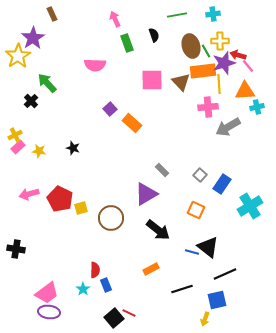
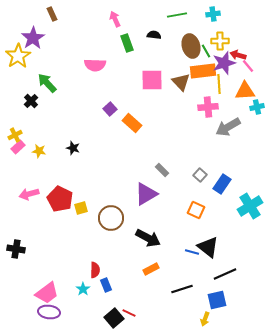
black semicircle at (154, 35): rotated 64 degrees counterclockwise
black arrow at (158, 230): moved 10 px left, 8 px down; rotated 10 degrees counterclockwise
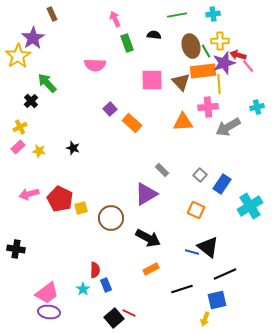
orange triangle at (245, 91): moved 62 px left, 31 px down
yellow cross at (15, 135): moved 5 px right, 8 px up
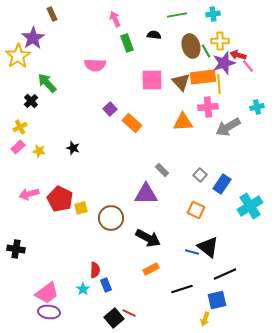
orange rectangle at (203, 71): moved 6 px down
purple triangle at (146, 194): rotated 30 degrees clockwise
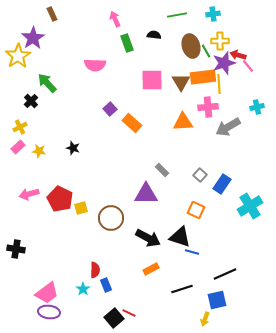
brown triangle at (181, 82): rotated 12 degrees clockwise
black triangle at (208, 247): moved 28 px left, 10 px up; rotated 20 degrees counterclockwise
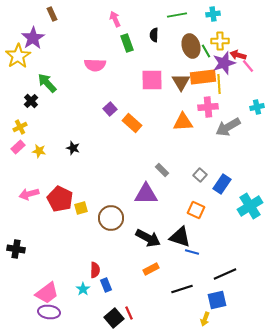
black semicircle at (154, 35): rotated 96 degrees counterclockwise
red line at (129, 313): rotated 40 degrees clockwise
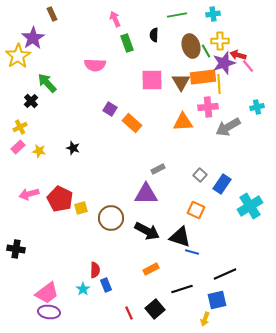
purple square at (110, 109): rotated 16 degrees counterclockwise
gray rectangle at (162, 170): moved 4 px left, 1 px up; rotated 72 degrees counterclockwise
black arrow at (148, 238): moved 1 px left, 7 px up
black square at (114, 318): moved 41 px right, 9 px up
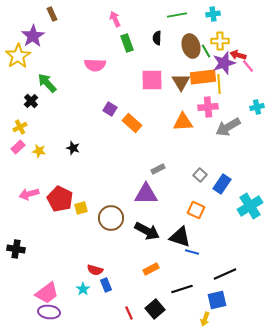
black semicircle at (154, 35): moved 3 px right, 3 px down
purple star at (33, 38): moved 2 px up
red semicircle at (95, 270): rotated 105 degrees clockwise
